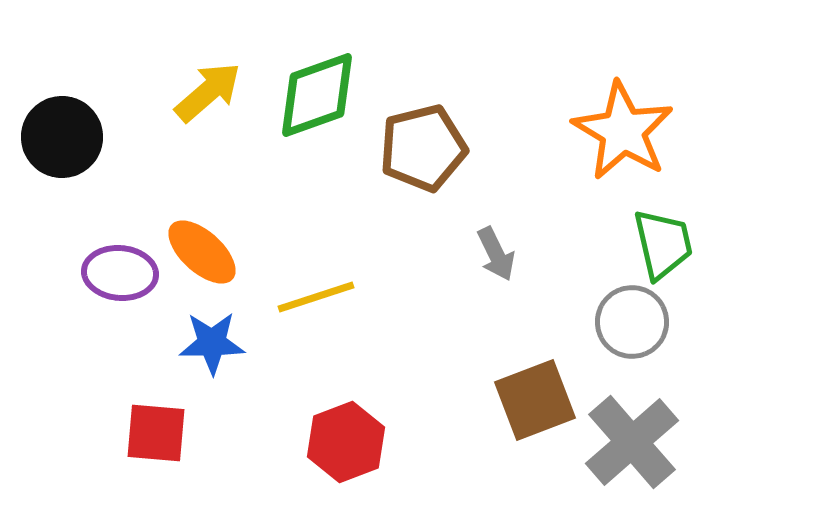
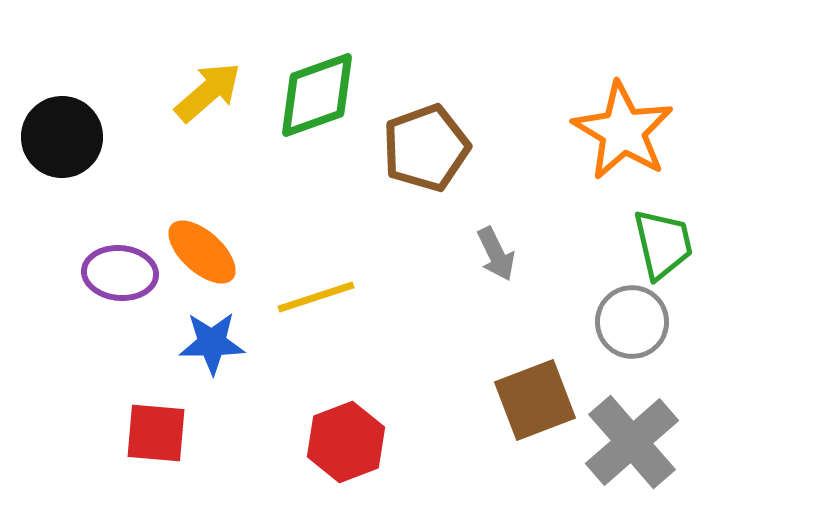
brown pentagon: moved 3 px right; rotated 6 degrees counterclockwise
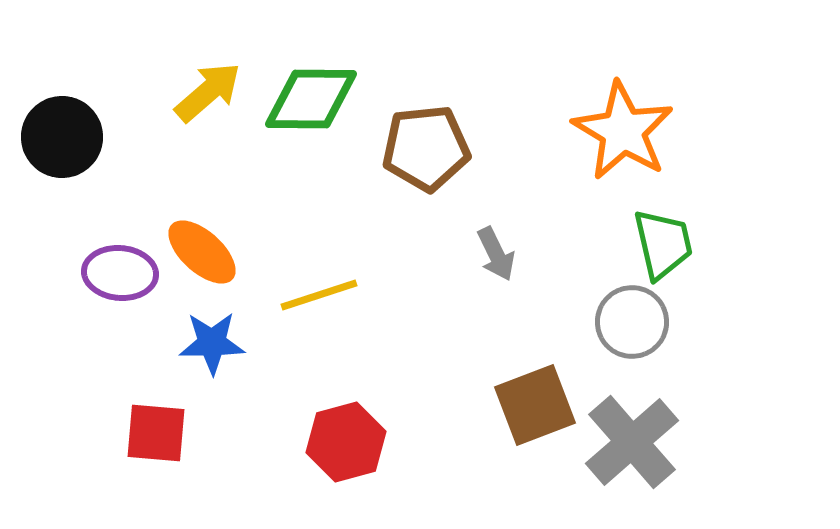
green diamond: moved 6 px left, 4 px down; rotated 20 degrees clockwise
brown pentagon: rotated 14 degrees clockwise
yellow line: moved 3 px right, 2 px up
brown square: moved 5 px down
red hexagon: rotated 6 degrees clockwise
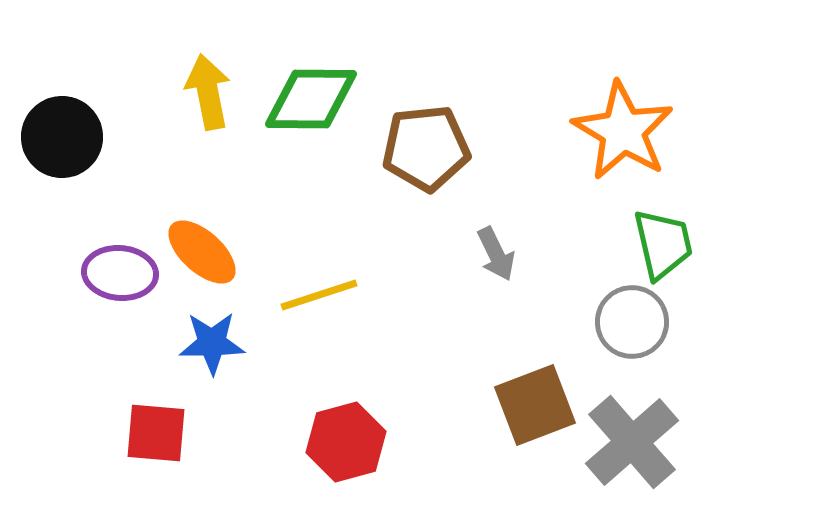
yellow arrow: rotated 60 degrees counterclockwise
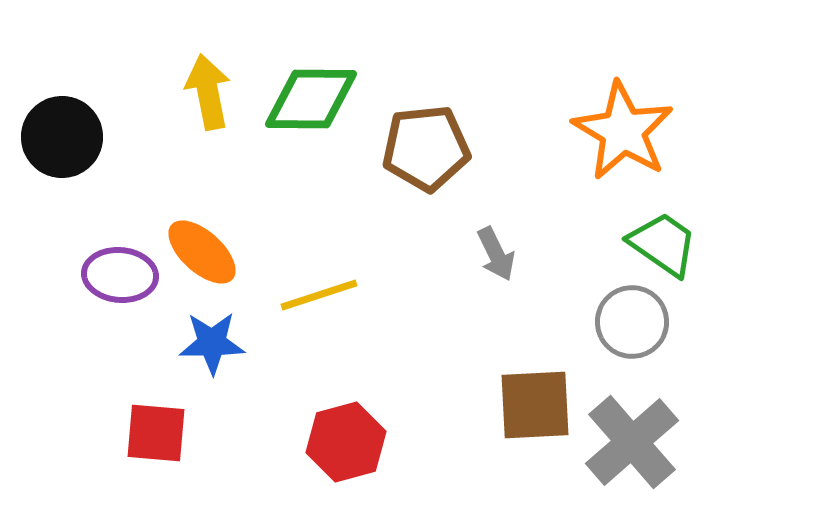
green trapezoid: rotated 42 degrees counterclockwise
purple ellipse: moved 2 px down
brown square: rotated 18 degrees clockwise
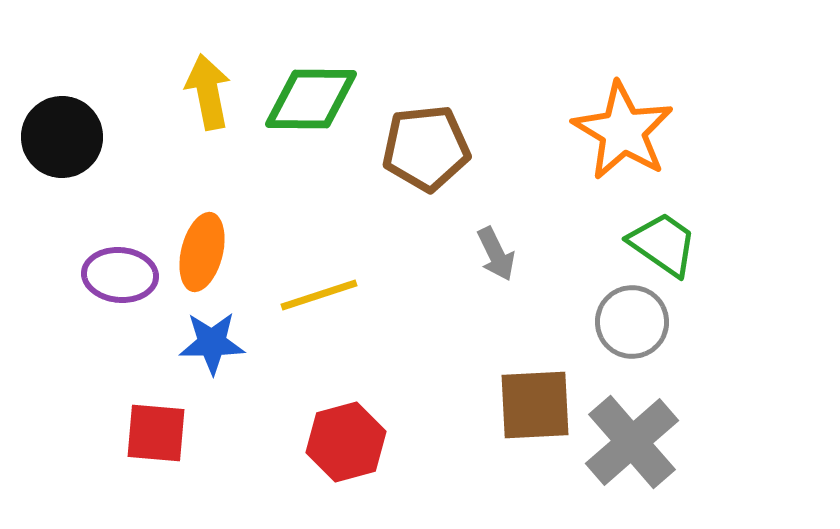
orange ellipse: rotated 62 degrees clockwise
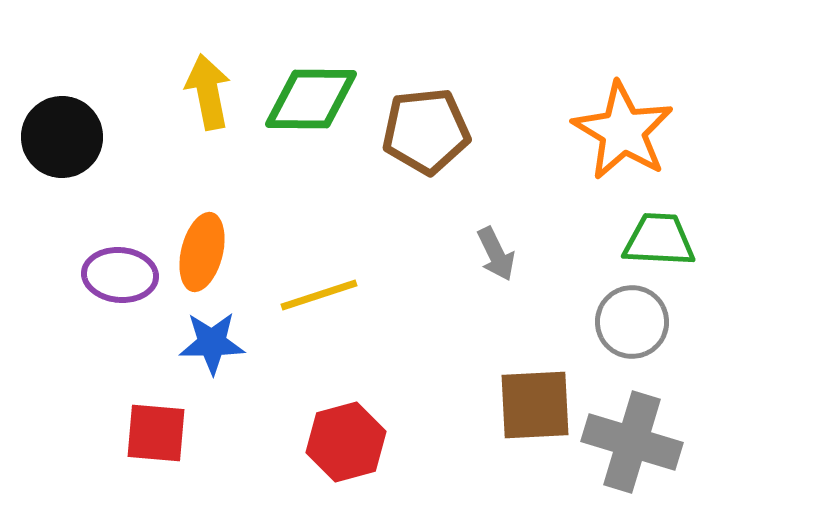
brown pentagon: moved 17 px up
green trapezoid: moved 4 px left, 4 px up; rotated 32 degrees counterclockwise
gray cross: rotated 32 degrees counterclockwise
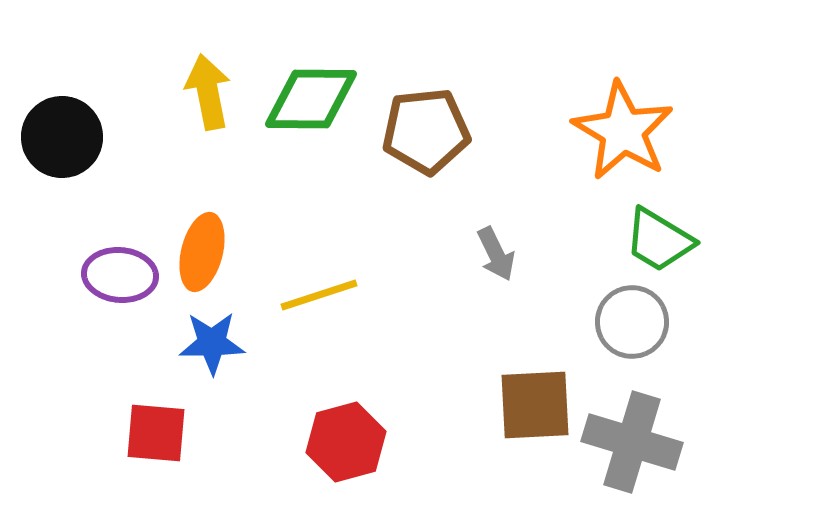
green trapezoid: rotated 152 degrees counterclockwise
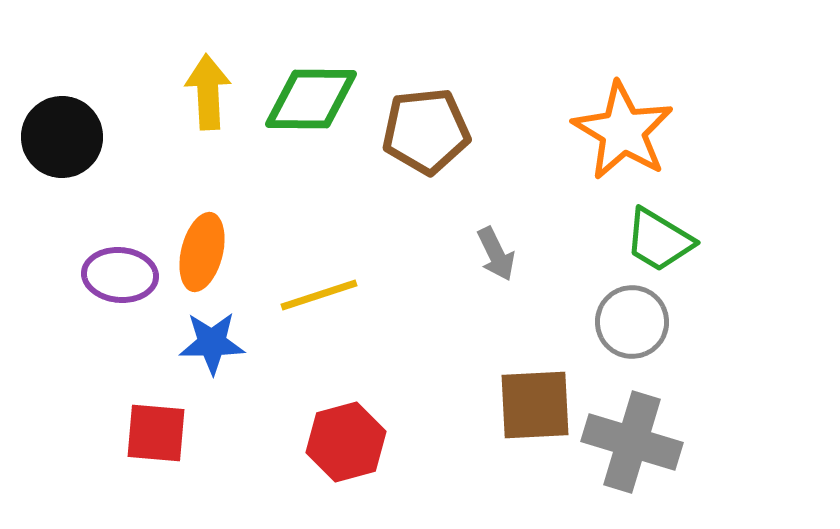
yellow arrow: rotated 8 degrees clockwise
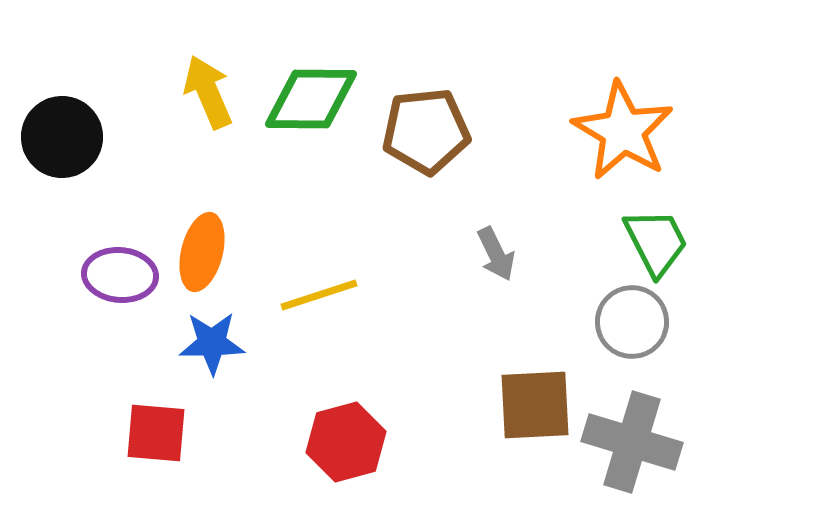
yellow arrow: rotated 20 degrees counterclockwise
green trapezoid: moved 3 px left, 2 px down; rotated 148 degrees counterclockwise
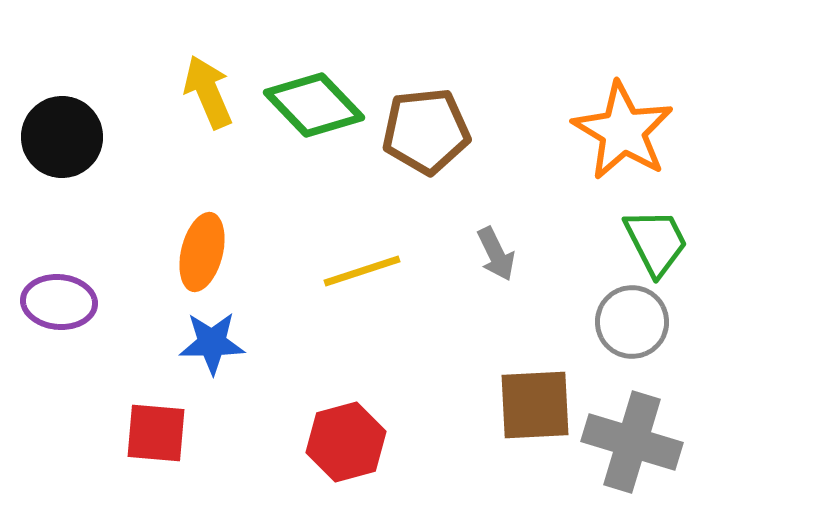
green diamond: moved 3 px right, 6 px down; rotated 46 degrees clockwise
purple ellipse: moved 61 px left, 27 px down
yellow line: moved 43 px right, 24 px up
